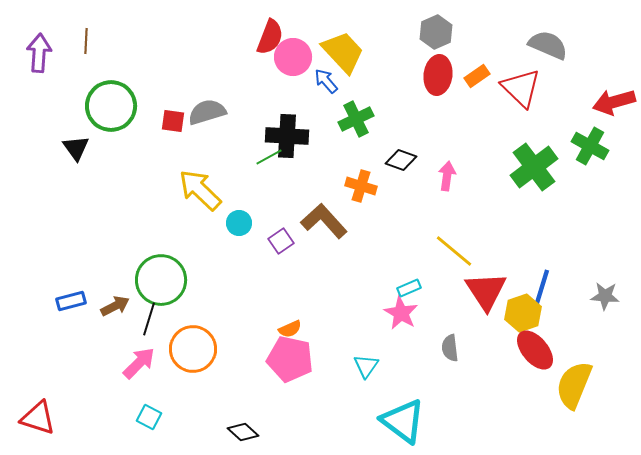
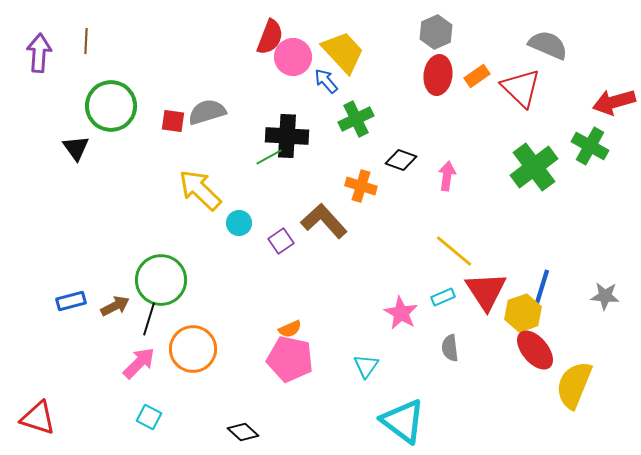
cyan rectangle at (409, 288): moved 34 px right, 9 px down
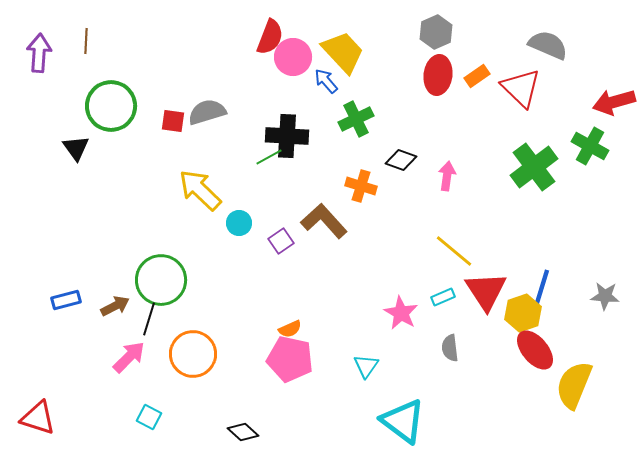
blue rectangle at (71, 301): moved 5 px left, 1 px up
orange circle at (193, 349): moved 5 px down
pink arrow at (139, 363): moved 10 px left, 6 px up
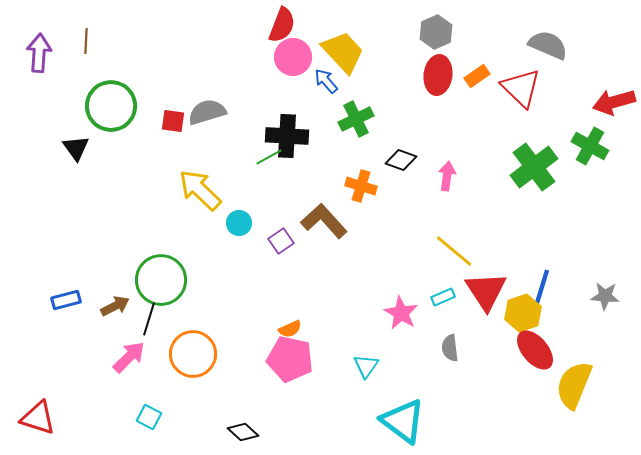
red semicircle at (270, 37): moved 12 px right, 12 px up
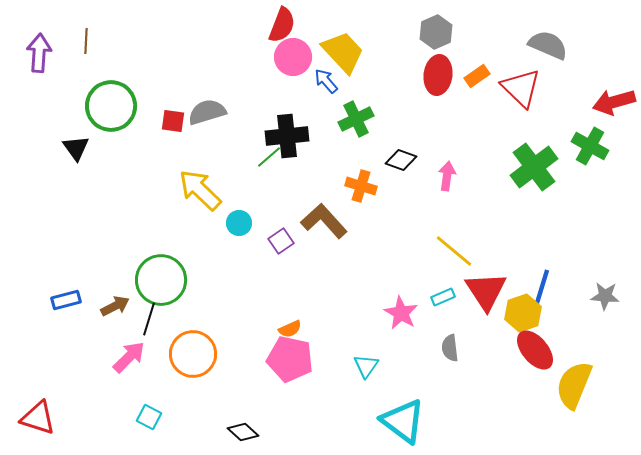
black cross at (287, 136): rotated 9 degrees counterclockwise
green line at (269, 157): rotated 12 degrees counterclockwise
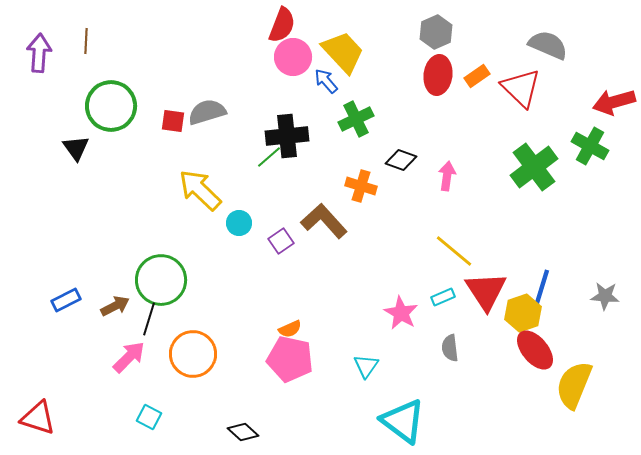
blue rectangle at (66, 300): rotated 12 degrees counterclockwise
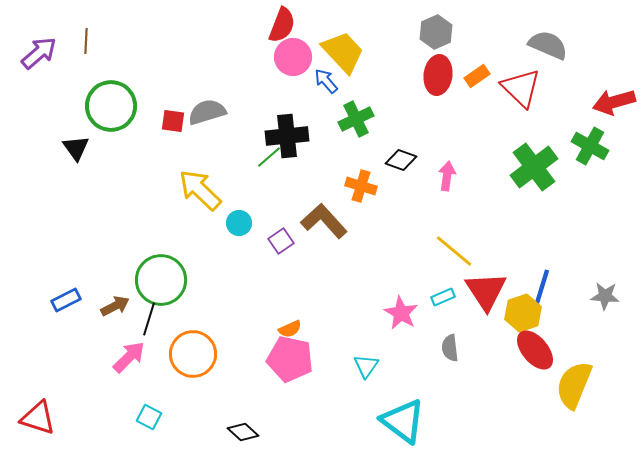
purple arrow at (39, 53): rotated 45 degrees clockwise
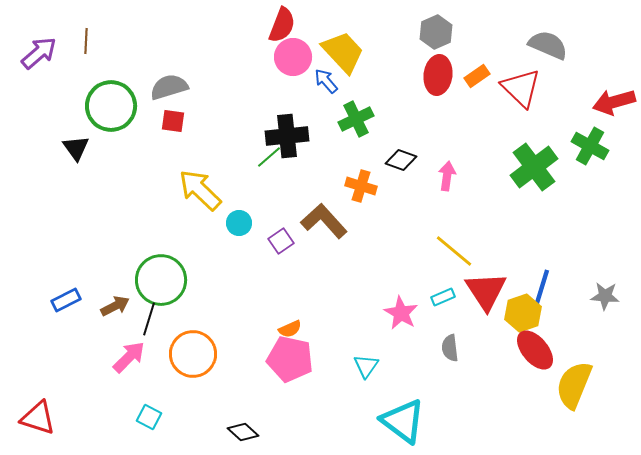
gray semicircle at (207, 112): moved 38 px left, 25 px up
